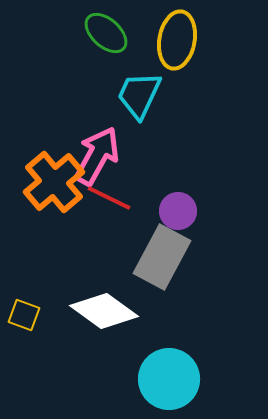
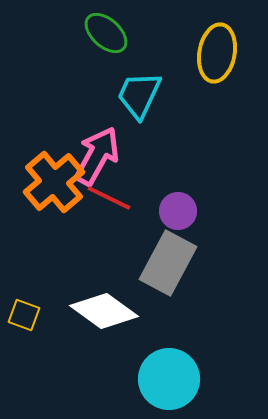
yellow ellipse: moved 40 px right, 13 px down
gray rectangle: moved 6 px right, 6 px down
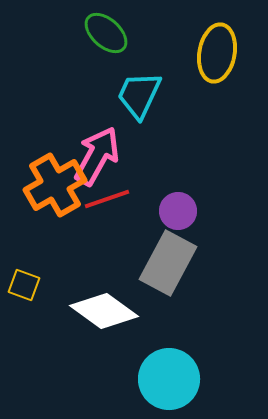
orange cross: moved 1 px right, 3 px down; rotated 10 degrees clockwise
red line: moved 2 px left, 1 px down; rotated 45 degrees counterclockwise
yellow square: moved 30 px up
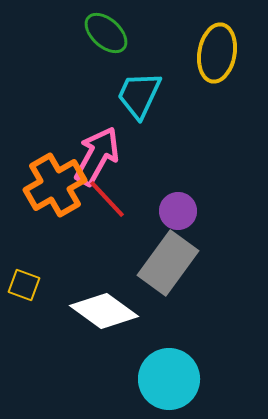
red line: rotated 66 degrees clockwise
gray rectangle: rotated 8 degrees clockwise
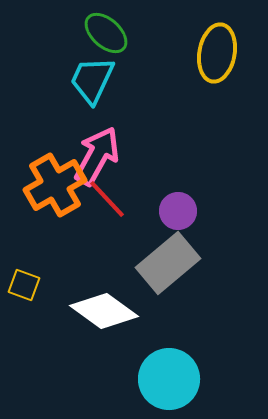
cyan trapezoid: moved 47 px left, 15 px up
gray rectangle: rotated 14 degrees clockwise
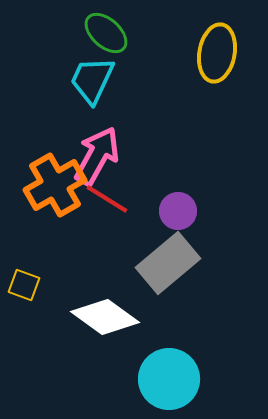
red line: rotated 15 degrees counterclockwise
white diamond: moved 1 px right, 6 px down
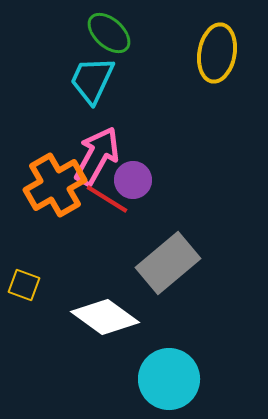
green ellipse: moved 3 px right
purple circle: moved 45 px left, 31 px up
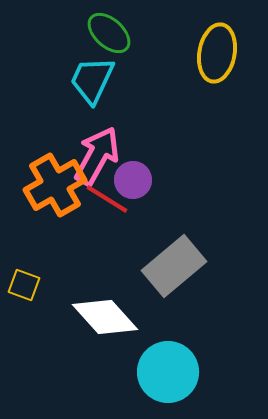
gray rectangle: moved 6 px right, 3 px down
white diamond: rotated 12 degrees clockwise
cyan circle: moved 1 px left, 7 px up
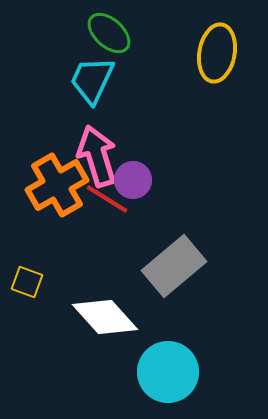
pink arrow: rotated 46 degrees counterclockwise
orange cross: moved 2 px right
yellow square: moved 3 px right, 3 px up
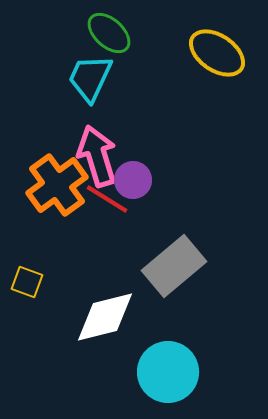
yellow ellipse: rotated 66 degrees counterclockwise
cyan trapezoid: moved 2 px left, 2 px up
orange cross: rotated 6 degrees counterclockwise
white diamond: rotated 62 degrees counterclockwise
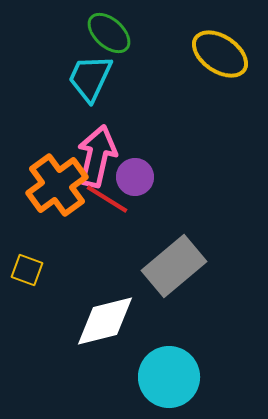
yellow ellipse: moved 3 px right, 1 px down
pink arrow: rotated 30 degrees clockwise
purple circle: moved 2 px right, 3 px up
yellow square: moved 12 px up
white diamond: moved 4 px down
cyan circle: moved 1 px right, 5 px down
